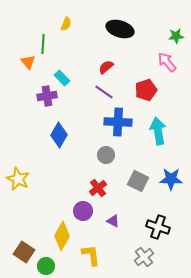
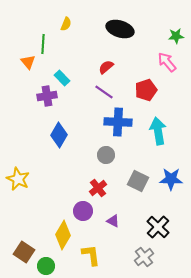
black cross: rotated 25 degrees clockwise
yellow diamond: moved 1 px right, 1 px up
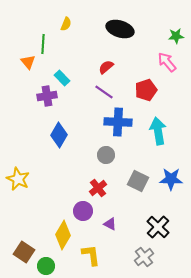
purple triangle: moved 3 px left, 3 px down
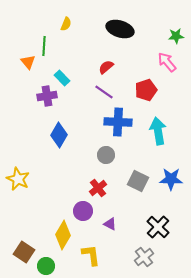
green line: moved 1 px right, 2 px down
